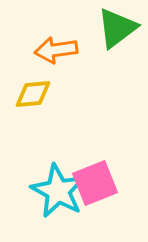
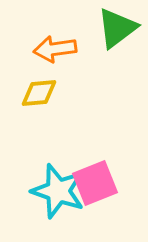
orange arrow: moved 1 px left, 1 px up
yellow diamond: moved 6 px right, 1 px up
cyan star: rotated 10 degrees counterclockwise
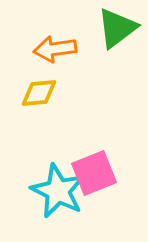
pink square: moved 1 px left, 10 px up
cyan star: rotated 8 degrees clockwise
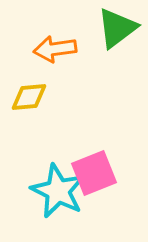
yellow diamond: moved 10 px left, 4 px down
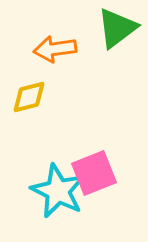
yellow diamond: rotated 9 degrees counterclockwise
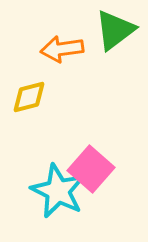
green triangle: moved 2 px left, 2 px down
orange arrow: moved 7 px right
pink square: moved 3 px left, 4 px up; rotated 27 degrees counterclockwise
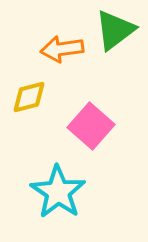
pink square: moved 43 px up
cyan star: moved 1 px down; rotated 8 degrees clockwise
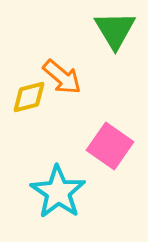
green triangle: rotated 24 degrees counterclockwise
orange arrow: moved 28 px down; rotated 132 degrees counterclockwise
pink square: moved 19 px right, 20 px down; rotated 6 degrees counterclockwise
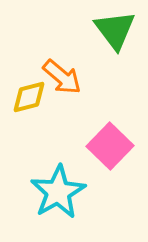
green triangle: rotated 6 degrees counterclockwise
pink square: rotated 9 degrees clockwise
cyan star: rotated 8 degrees clockwise
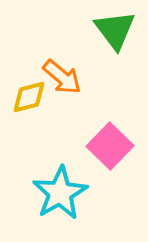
cyan star: moved 2 px right, 1 px down
